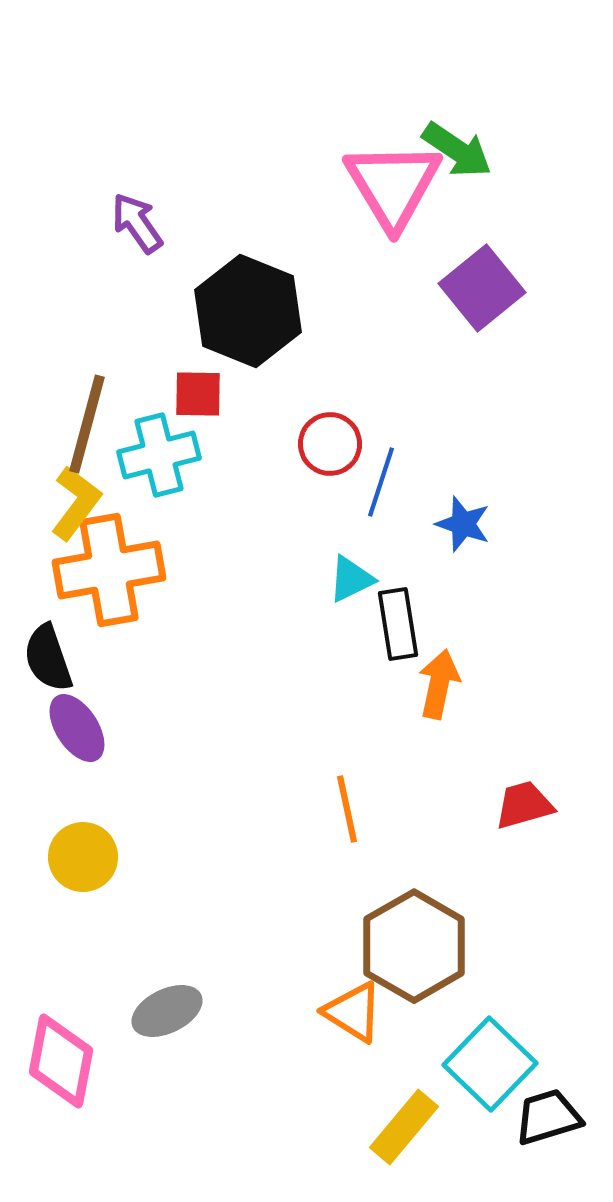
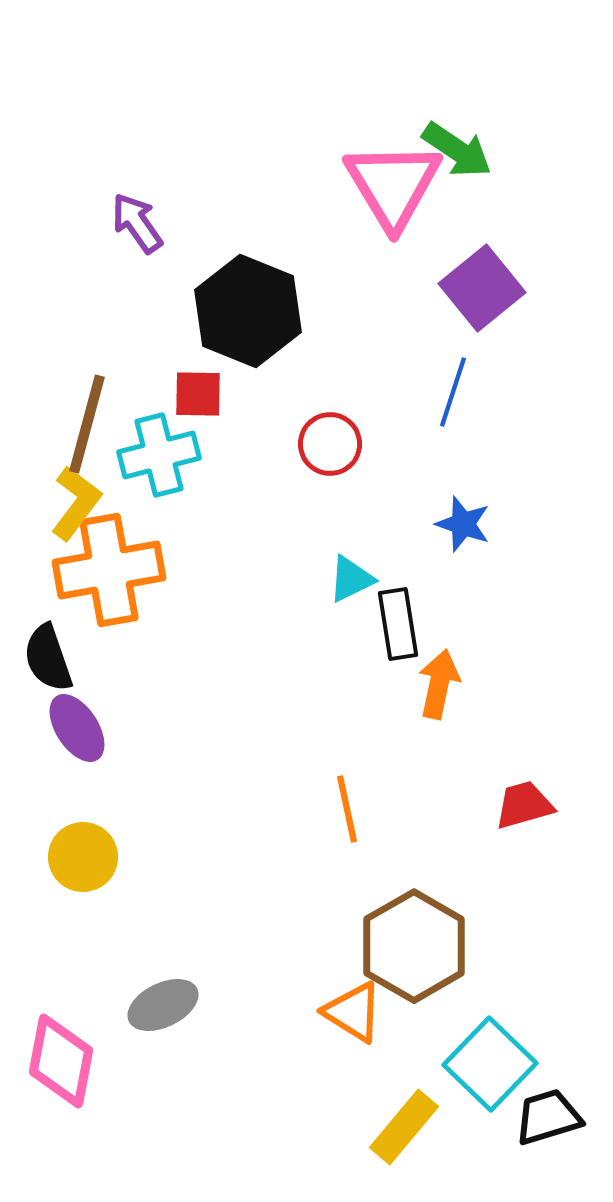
blue line: moved 72 px right, 90 px up
gray ellipse: moved 4 px left, 6 px up
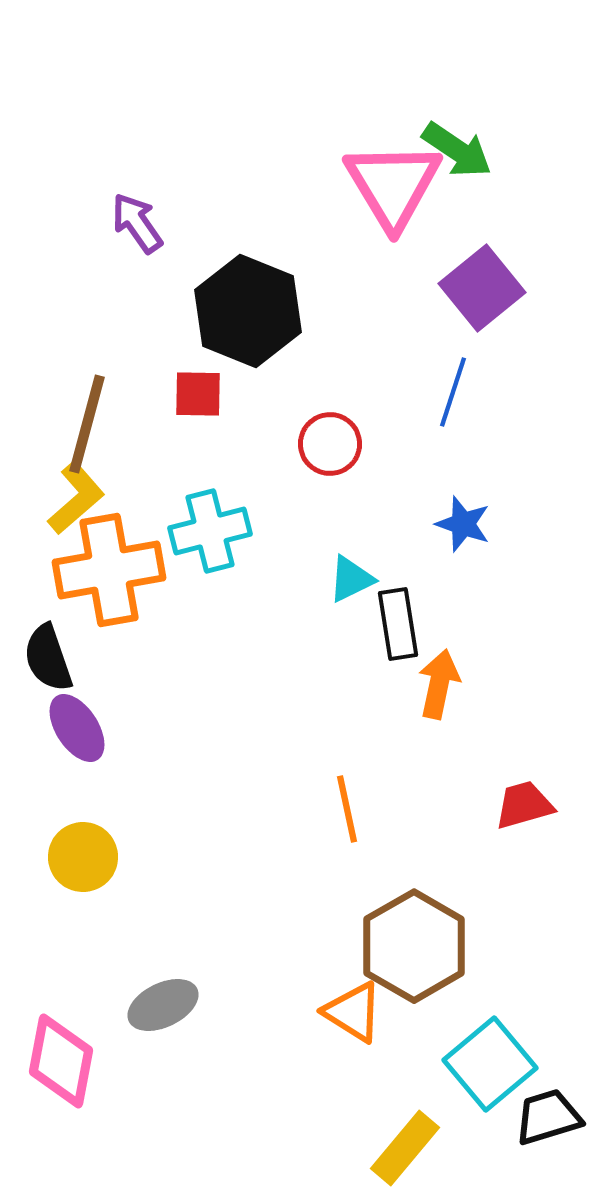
cyan cross: moved 51 px right, 76 px down
yellow L-shape: moved 5 px up; rotated 12 degrees clockwise
cyan square: rotated 6 degrees clockwise
yellow rectangle: moved 1 px right, 21 px down
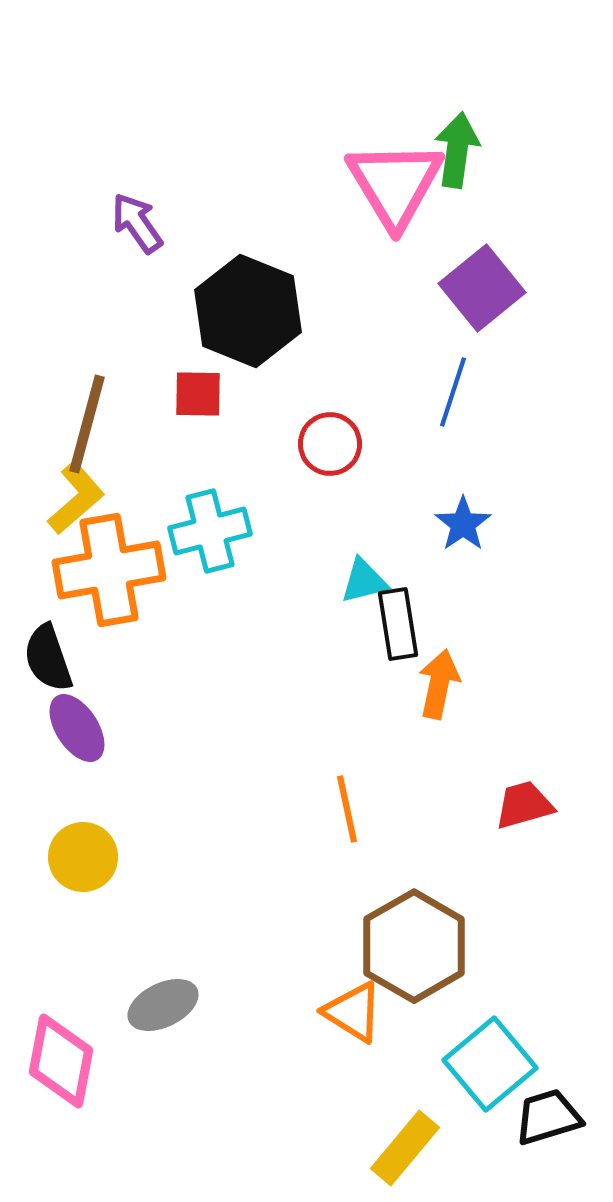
green arrow: rotated 116 degrees counterclockwise
pink triangle: moved 2 px right, 1 px up
blue star: rotated 18 degrees clockwise
cyan triangle: moved 13 px right, 2 px down; rotated 12 degrees clockwise
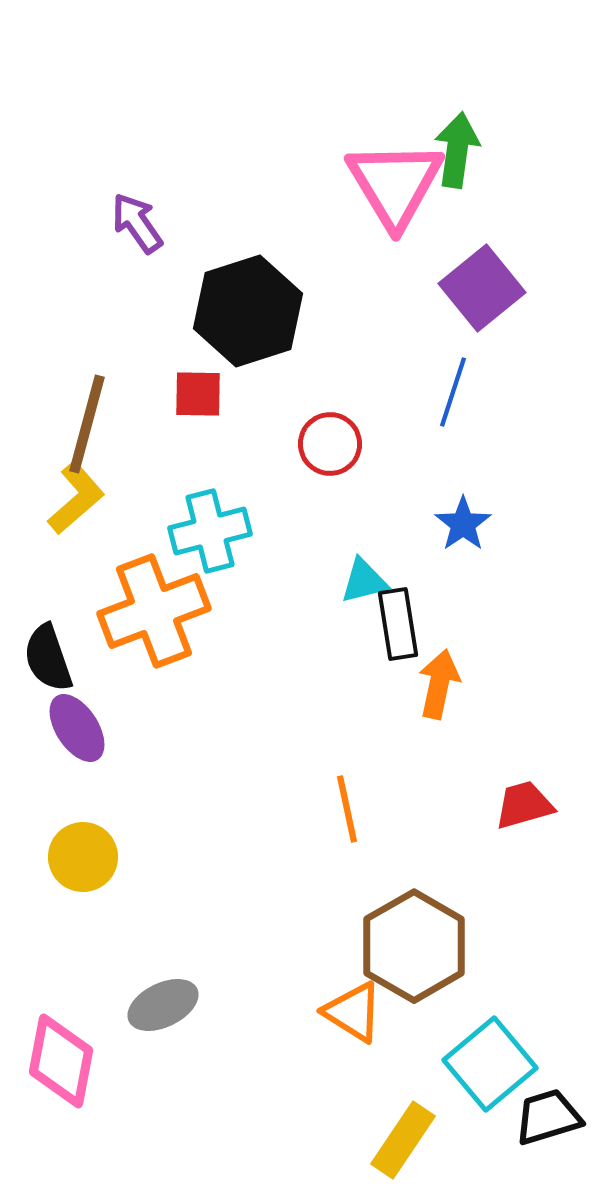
black hexagon: rotated 20 degrees clockwise
orange cross: moved 45 px right, 41 px down; rotated 11 degrees counterclockwise
yellow rectangle: moved 2 px left, 8 px up; rotated 6 degrees counterclockwise
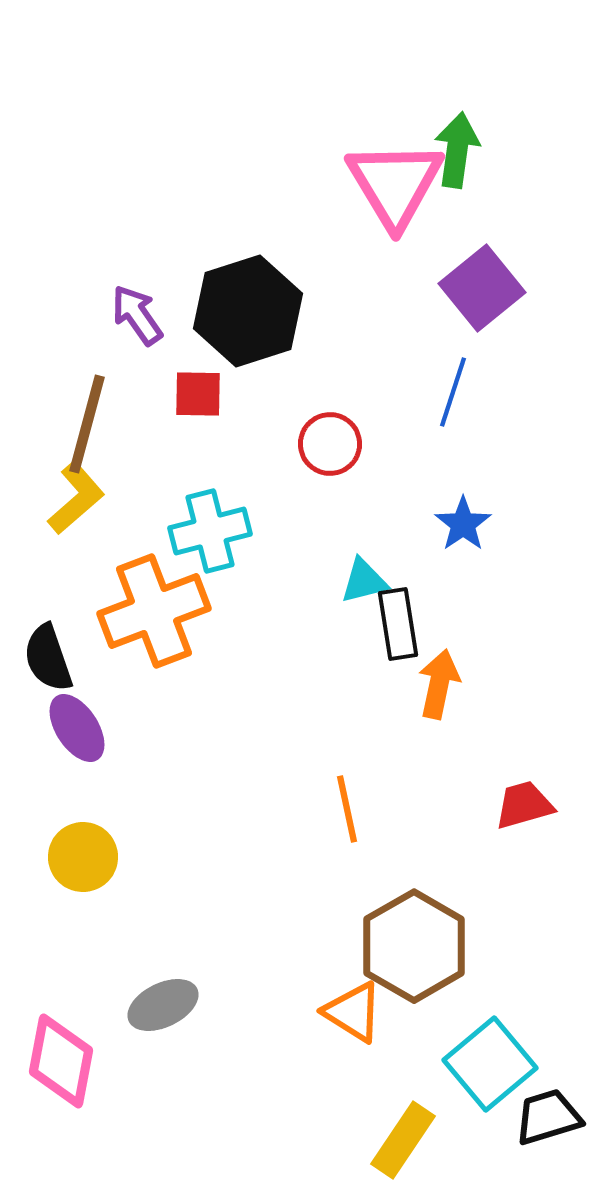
purple arrow: moved 92 px down
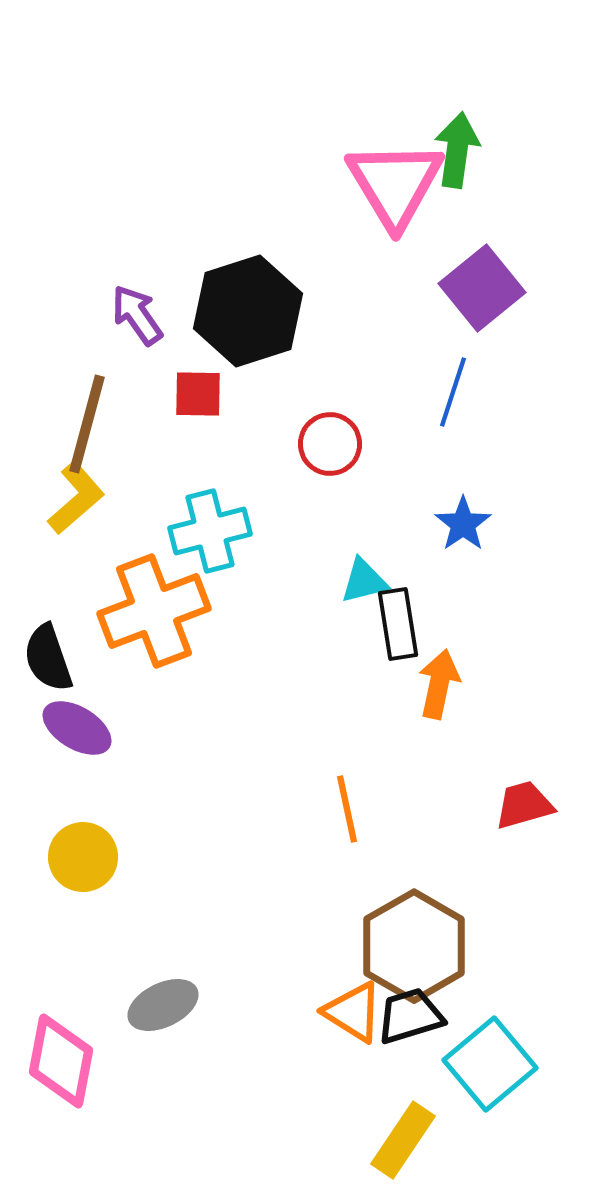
purple ellipse: rotated 26 degrees counterclockwise
black trapezoid: moved 138 px left, 101 px up
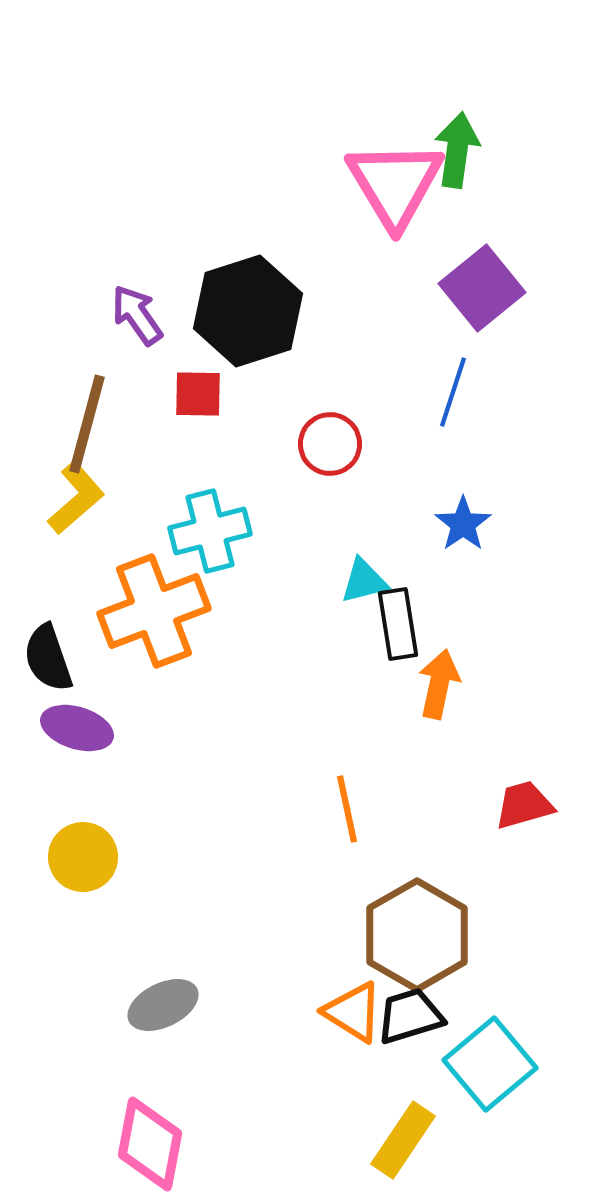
purple ellipse: rotated 14 degrees counterclockwise
brown hexagon: moved 3 px right, 11 px up
pink diamond: moved 89 px right, 83 px down
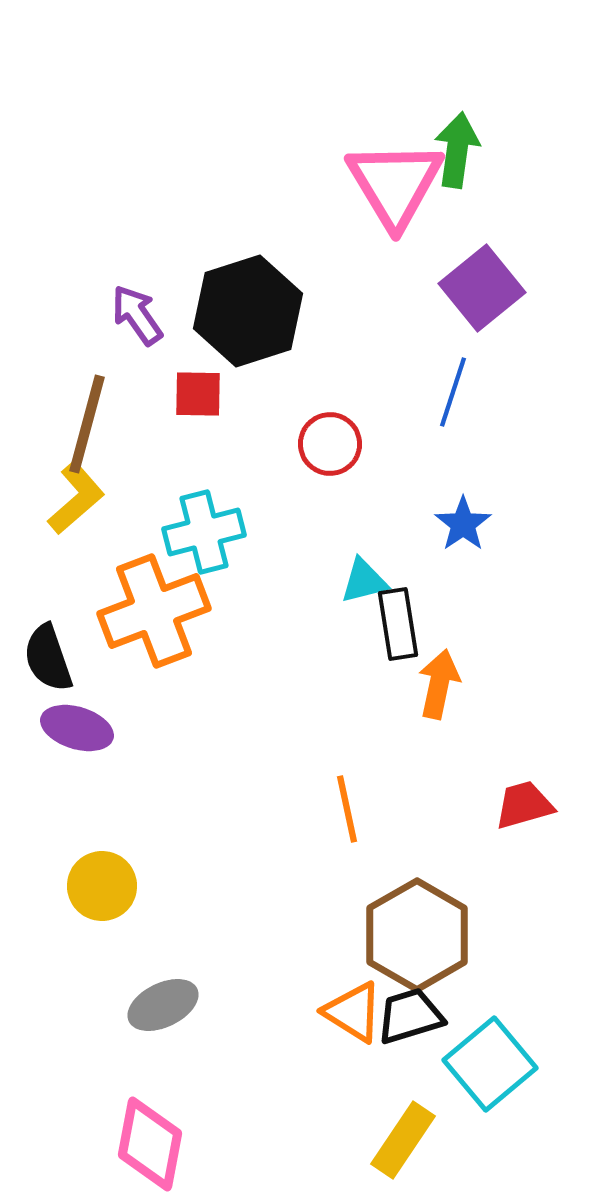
cyan cross: moved 6 px left, 1 px down
yellow circle: moved 19 px right, 29 px down
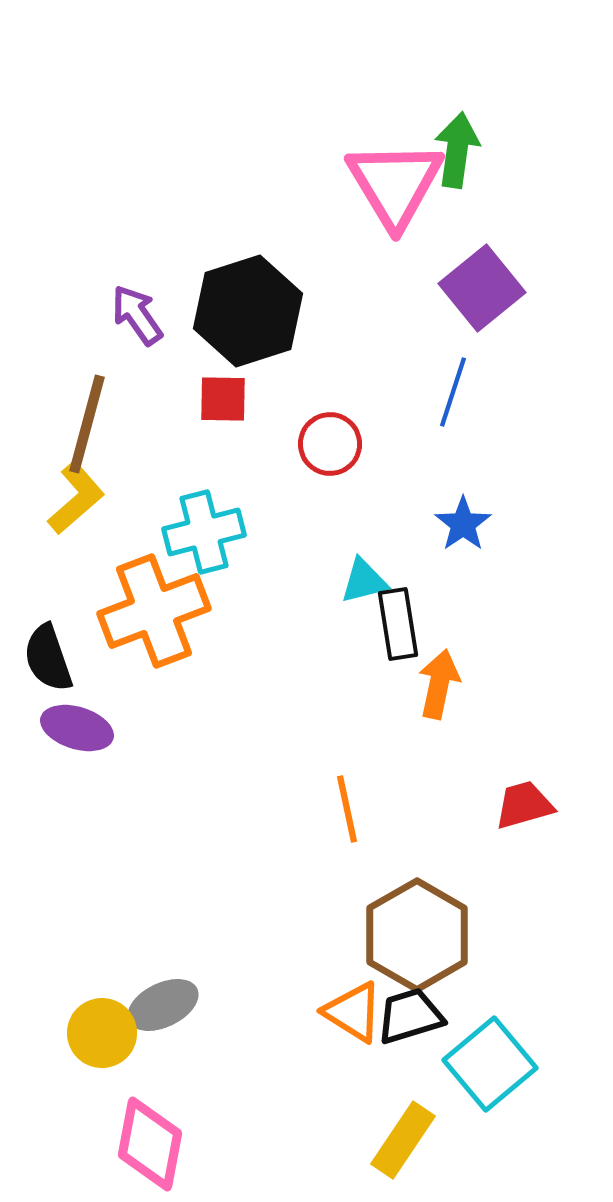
red square: moved 25 px right, 5 px down
yellow circle: moved 147 px down
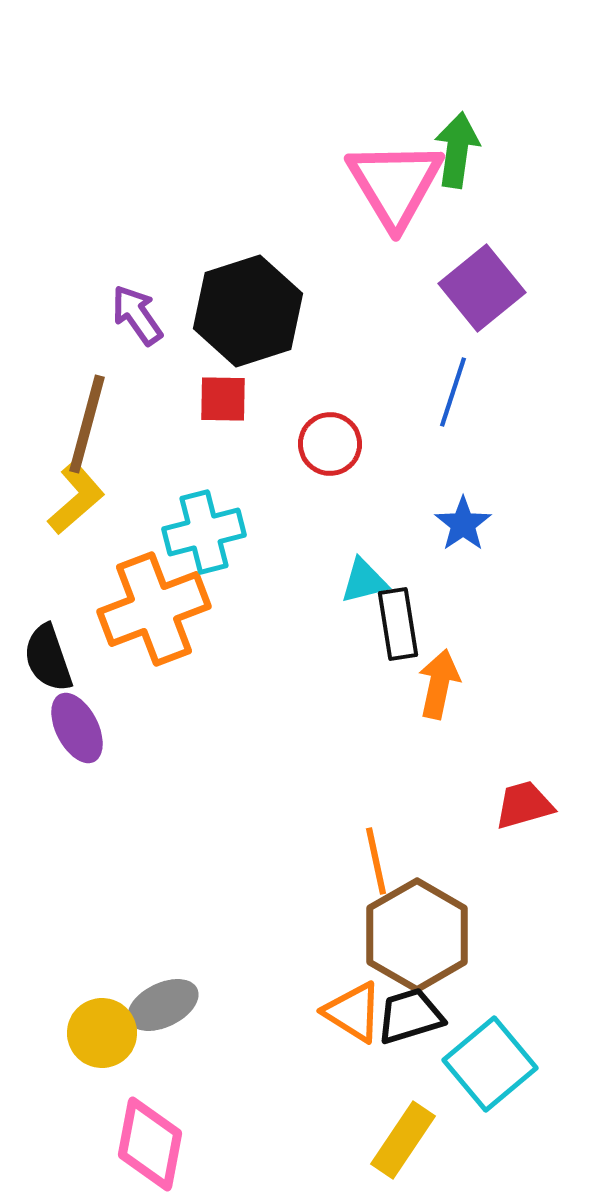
orange cross: moved 2 px up
purple ellipse: rotated 46 degrees clockwise
orange line: moved 29 px right, 52 px down
